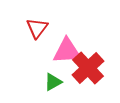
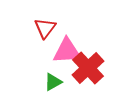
red triangle: moved 8 px right
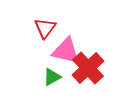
pink triangle: moved 1 px left; rotated 16 degrees clockwise
green triangle: moved 1 px left, 5 px up
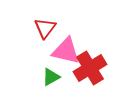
red cross: moved 2 px right; rotated 12 degrees clockwise
green triangle: moved 1 px left
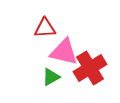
red triangle: rotated 50 degrees clockwise
pink triangle: moved 2 px left, 1 px down
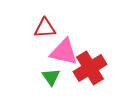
green triangle: rotated 36 degrees counterclockwise
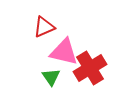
red triangle: moved 1 px left, 1 px up; rotated 20 degrees counterclockwise
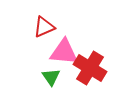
pink triangle: rotated 8 degrees counterclockwise
red cross: rotated 28 degrees counterclockwise
